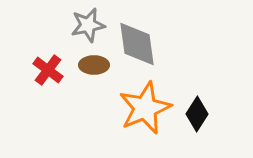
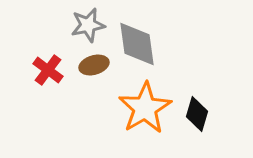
brown ellipse: rotated 16 degrees counterclockwise
orange star: rotated 8 degrees counterclockwise
black diamond: rotated 16 degrees counterclockwise
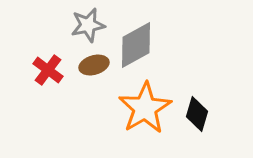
gray diamond: moved 1 px left, 1 px down; rotated 69 degrees clockwise
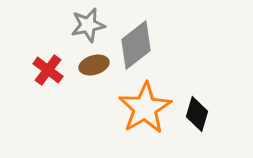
gray diamond: rotated 9 degrees counterclockwise
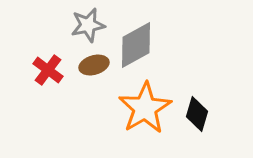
gray diamond: rotated 9 degrees clockwise
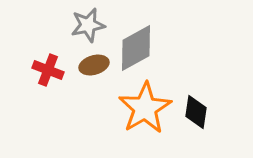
gray diamond: moved 3 px down
red cross: rotated 16 degrees counterclockwise
black diamond: moved 1 px left, 2 px up; rotated 8 degrees counterclockwise
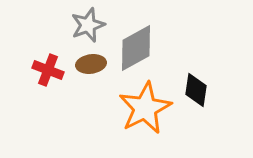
gray star: rotated 8 degrees counterclockwise
brown ellipse: moved 3 px left, 1 px up; rotated 8 degrees clockwise
orange star: rotated 4 degrees clockwise
black diamond: moved 22 px up
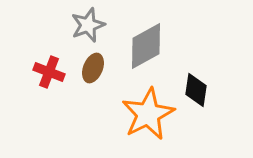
gray diamond: moved 10 px right, 2 px up
brown ellipse: moved 2 px right, 4 px down; rotated 60 degrees counterclockwise
red cross: moved 1 px right, 2 px down
orange star: moved 3 px right, 6 px down
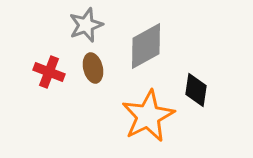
gray star: moved 2 px left
brown ellipse: rotated 36 degrees counterclockwise
orange star: moved 2 px down
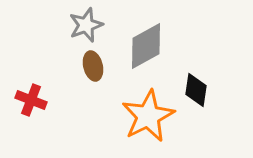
brown ellipse: moved 2 px up
red cross: moved 18 px left, 28 px down
